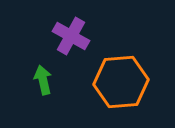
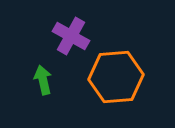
orange hexagon: moved 5 px left, 5 px up
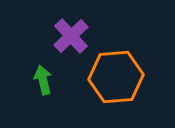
purple cross: rotated 18 degrees clockwise
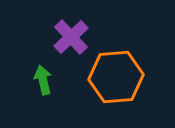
purple cross: moved 1 px down
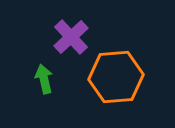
green arrow: moved 1 px right, 1 px up
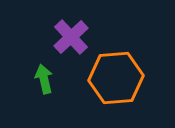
orange hexagon: moved 1 px down
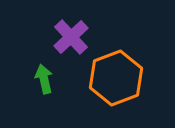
orange hexagon: rotated 16 degrees counterclockwise
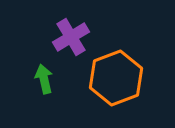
purple cross: rotated 12 degrees clockwise
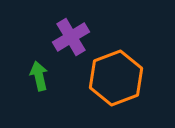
green arrow: moved 5 px left, 3 px up
